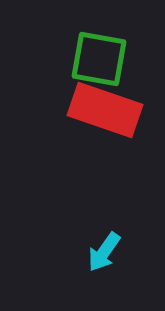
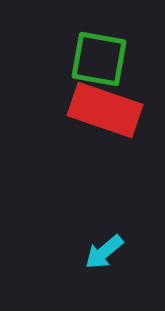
cyan arrow: rotated 15 degrees clockwise
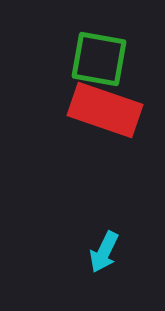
cyan arrow: rotated 24 degrees counterclockwise
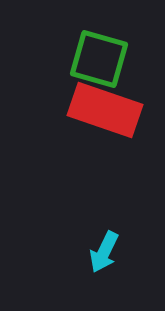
green square: rotated 6 degrees clockwise
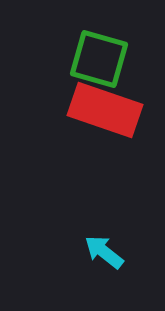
cyan arrow: rotated 102 degrees clockwise
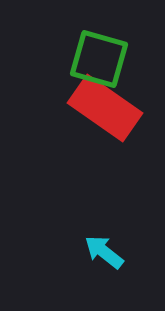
red rectangle: moved 2 px up; rotated 16 degrees clockwise
